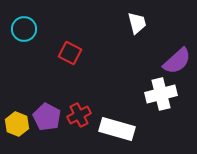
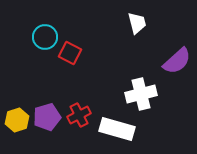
cyan circle: moved 21 px right, 8 px down
white cross: moved 20 px left
purple pentagon: rotated 28 degrees clockwise
yellow hexagon: moved 4 px up; rotated 20 degrees clockwise
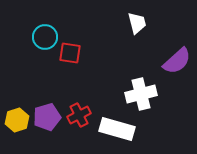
red square: rotated 20 degrees counterclockwise
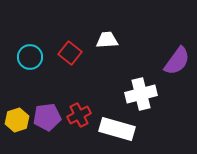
white trapezoid: moved 30 px left, 17 px down; rotated 80 degrees counterclockwise
cyan circle: moved 15 px left, 20 px down
red square: rotated 30 degrees clockwise
purple semicircle: rotated 12 degrees counterclockwise
purple pentagon: rotated 8 degrees clockwise
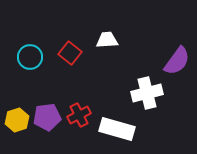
white cross: moved 6 px right, 1 px up
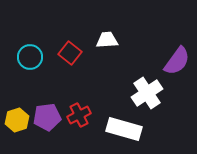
white cross: rotated 20 degrees counterclockwise
white rectangle: moved 7 px right
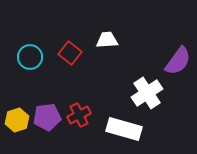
purple semicircle: moved 1 px right
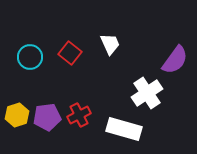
white trapezoid: moved 3 px right, 4 px down; rotated 70 degrees clockwise
purple semicircle: moved 3 px left, 1 px up
yellow hexagon: moved 5 px up
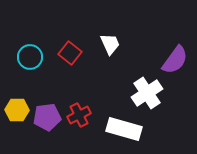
yellow hexagon: moved 5 px up; rotated 20 degrees clockwise
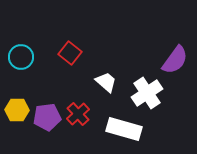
white trapezoid: moved 4 px left, 38 px down; rotated 25 degrees counterclockwise
cyan circle: moved 9 px left
red cross: moved 1 px left, 1 px up; rotated 15 degrees counterclockwise
